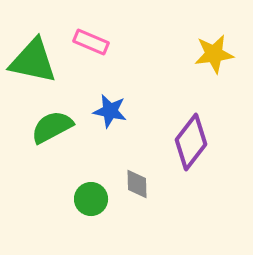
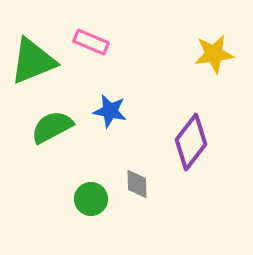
green triangle: rotated 34 degrees counterclockwise
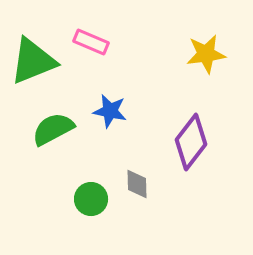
yellow star: moved 8 px left
green semicircle: moved 1 px right, 2 px down
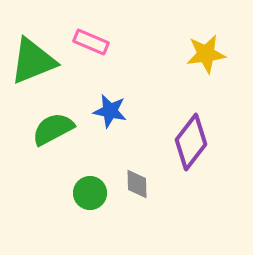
green circle: moved 1 px left, 6 px up
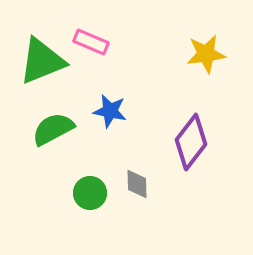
green triangle: moved 9 px right
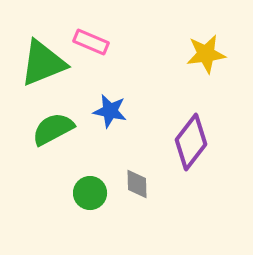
green triangle: moved 1 px right, 2 px down
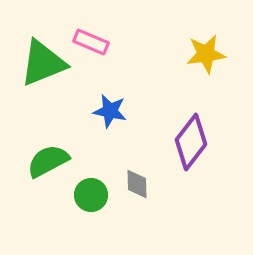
green semicircle: moved 5 px left, 32 px down
green circle: moved 1 px right, 2 px down
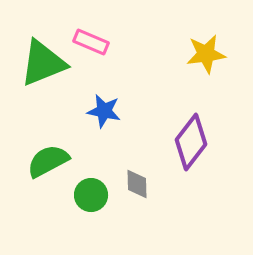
blue star: moved 6 px left
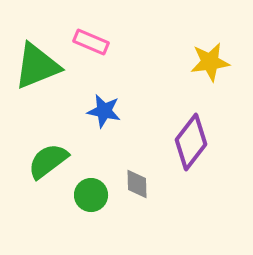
yellow star: moved 4 px right, 8 px down
green triangle: moved 6 px left, 3 px down
green semicircle: rotated 9 degrees counterclockwise
